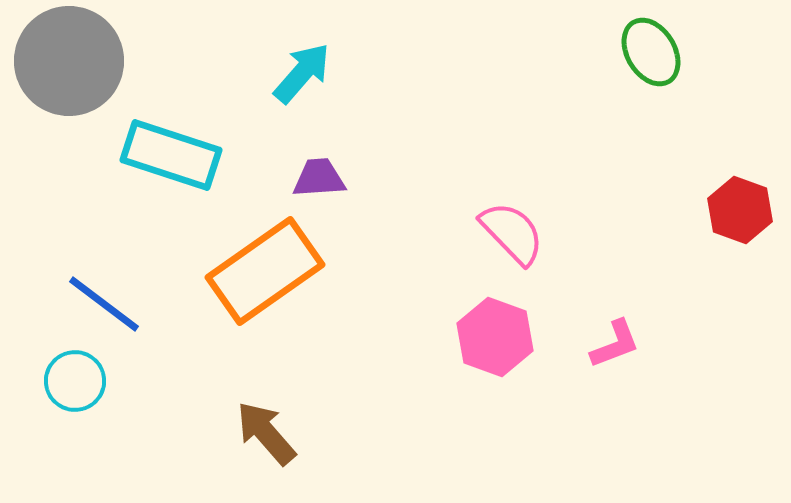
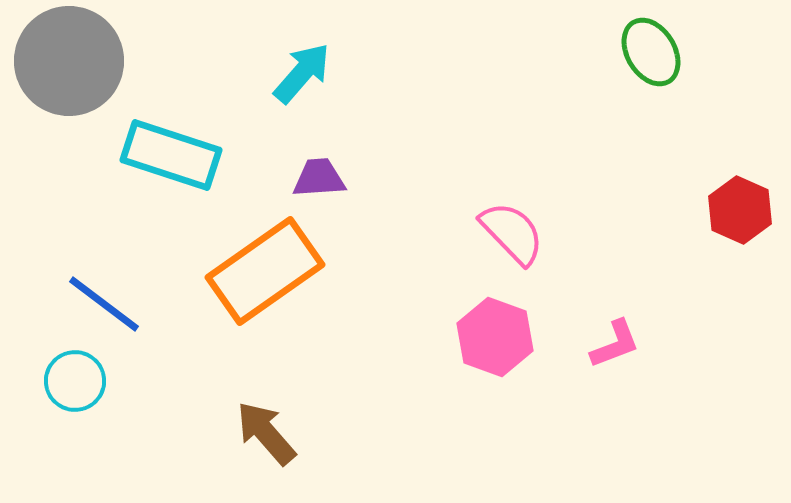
red hexagon: rotated 4 degrees clockwise
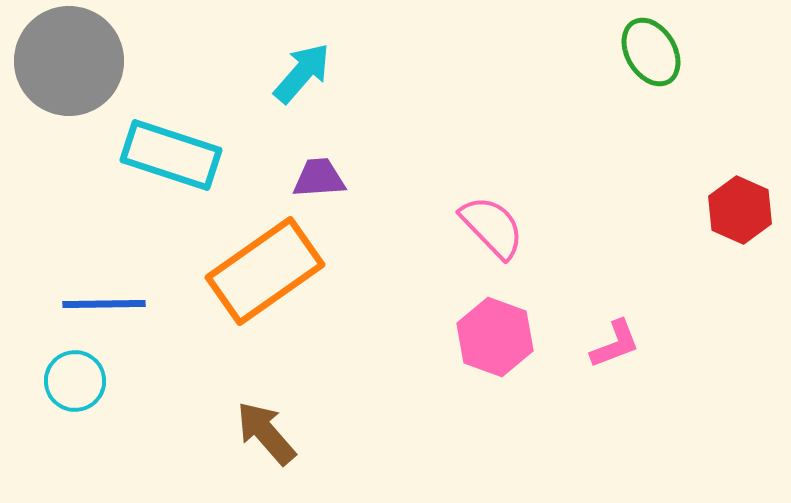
pink semicircle: moved 20 px left, 6 px up
blue line: rotated 38 degrees counterclockwise
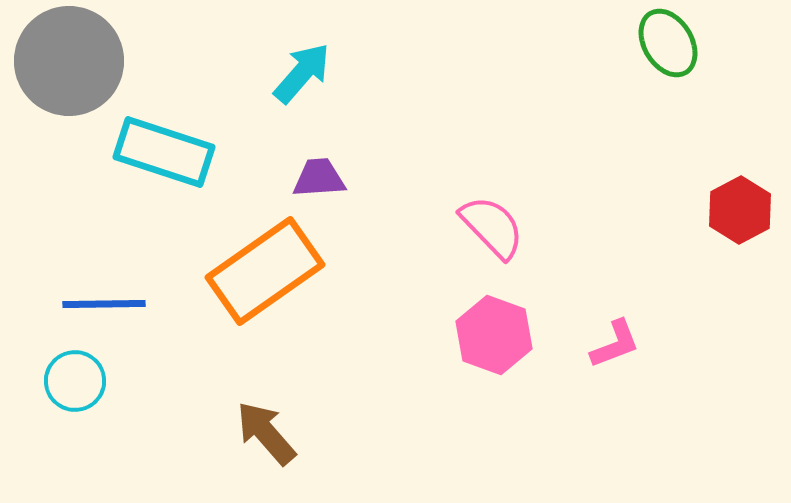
green ellipse: moved 17 px right, 9 px up
cyan rectangle: moved 7 px left, 3 px up
red hexagon: rotated 8 degrees clockwise
pink hexagon: moved 1 px left, 2 px up
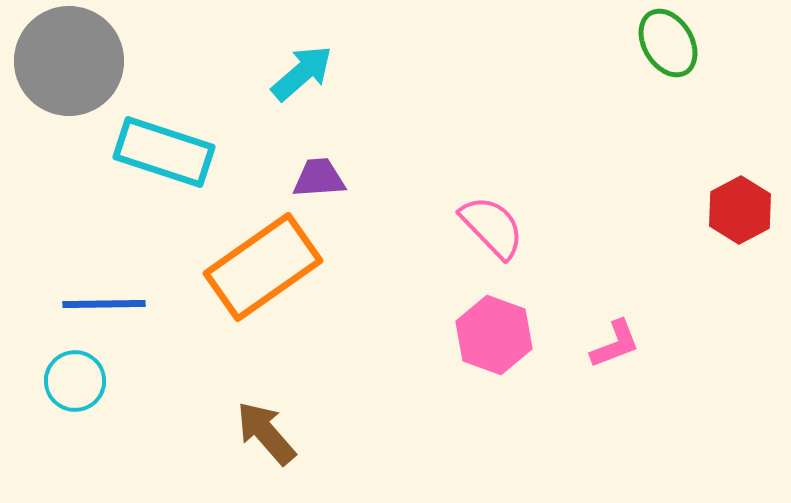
cyan arrow: rotated 8 degrees clockwise
orange rectangle: moved 2 px left, 4 px up
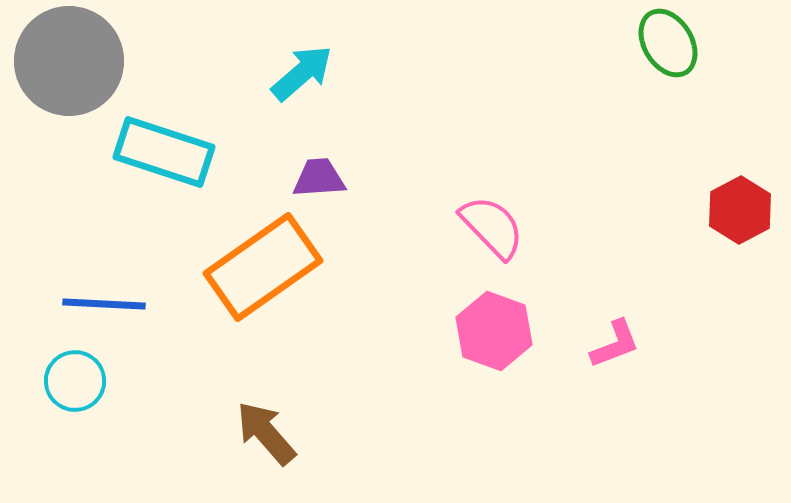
blue line: rotated 4 degrees clockwise
pink hexagon: moved 4 px up
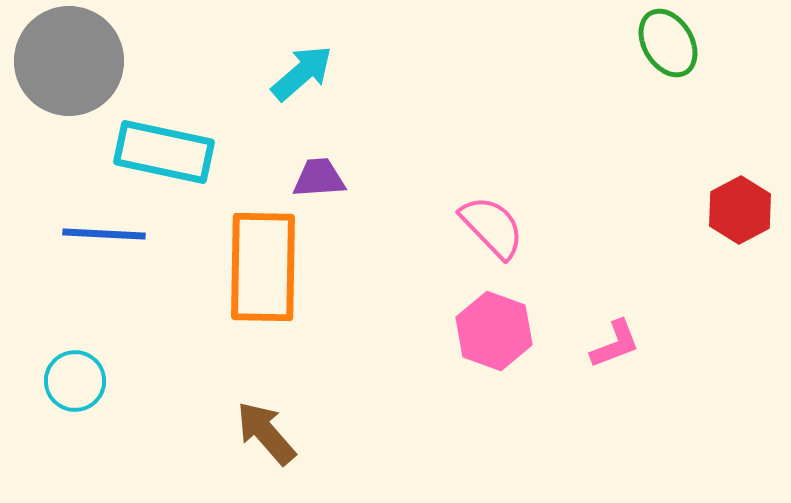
cyan rectangle: rotated 6 degrees counterclockwise
orange rectangle: rotated 54 degrees counterclockwise
blue line: moved 70 px up
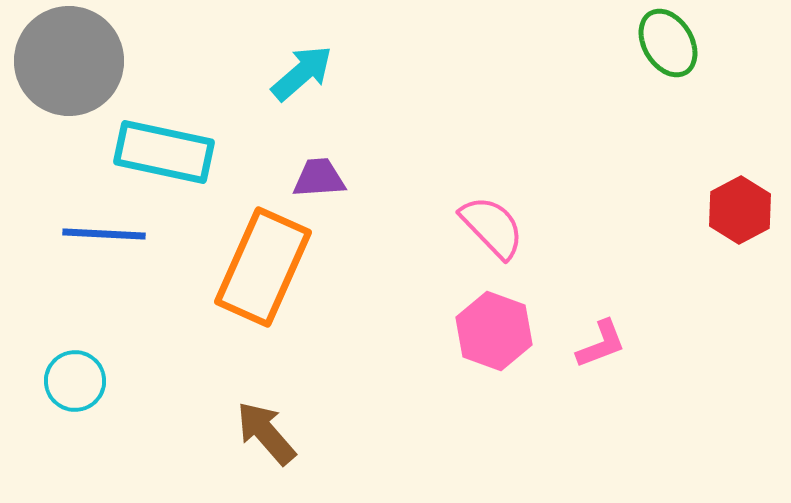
orange rectangle: rotated 23 degrees clockwise
pink L-shape: moved 14 px left
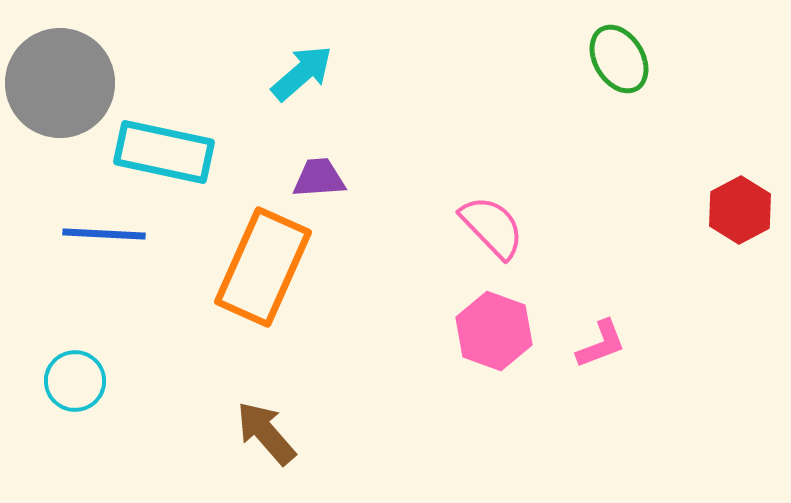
green ellipse: moved 49 px left, 16 px down
gray circle: moved 9 px left, 22 px down
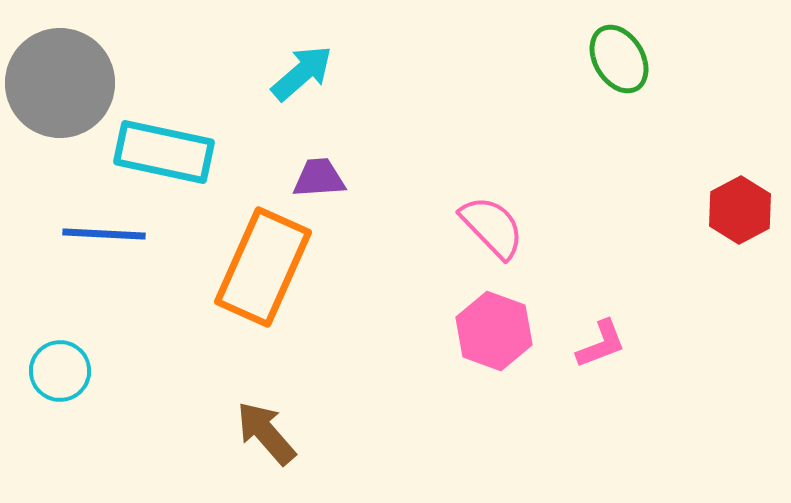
cyan circle: moved 15 px left, 10 px up
